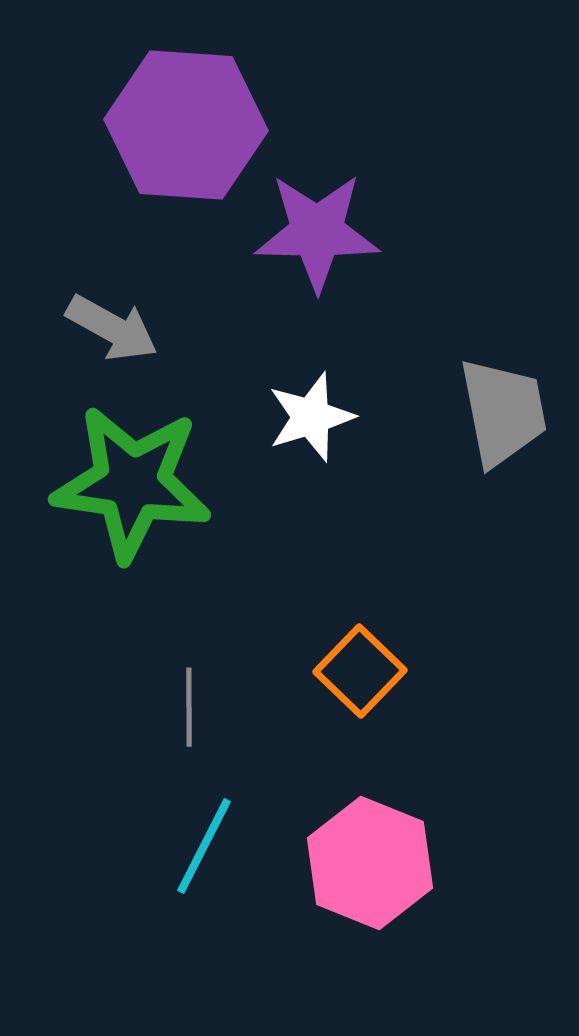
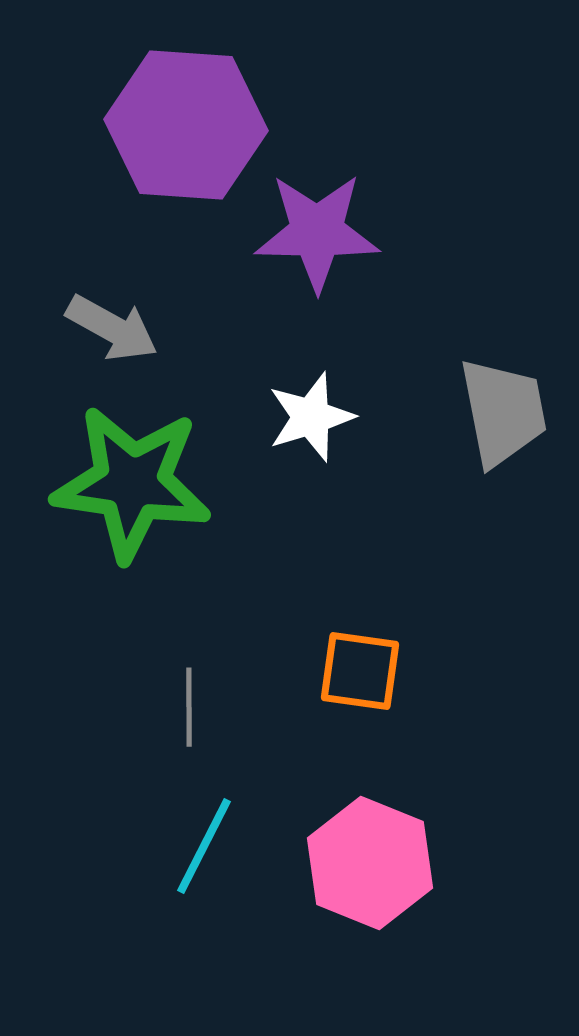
orange square: rotated 36 degrees counterclockwise
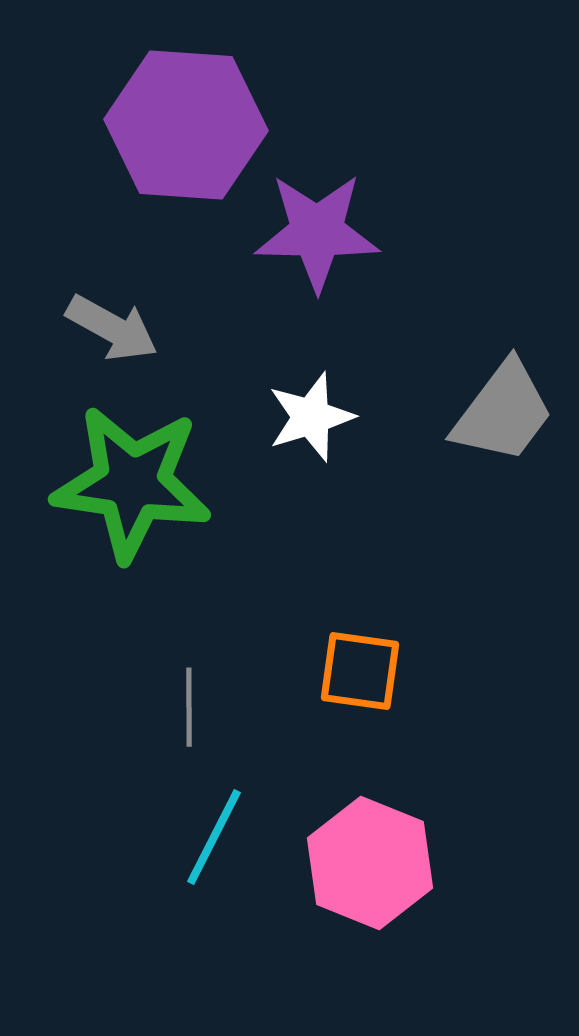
gray trapezoid: rotated 48 degrees clockwise
cyan line: moved 10 px right, 9 px up
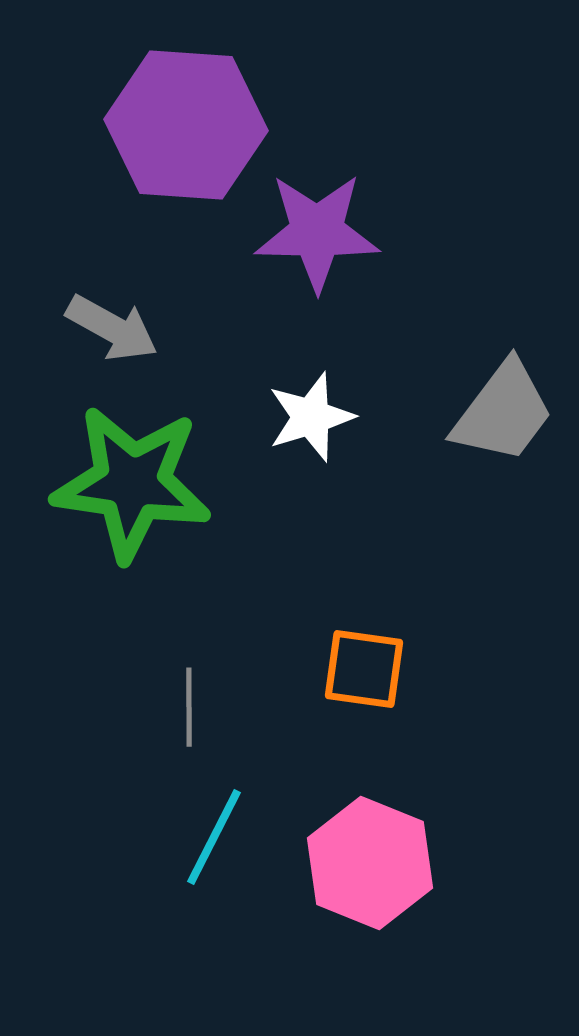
orange square: moved 4 px right, 2 px up
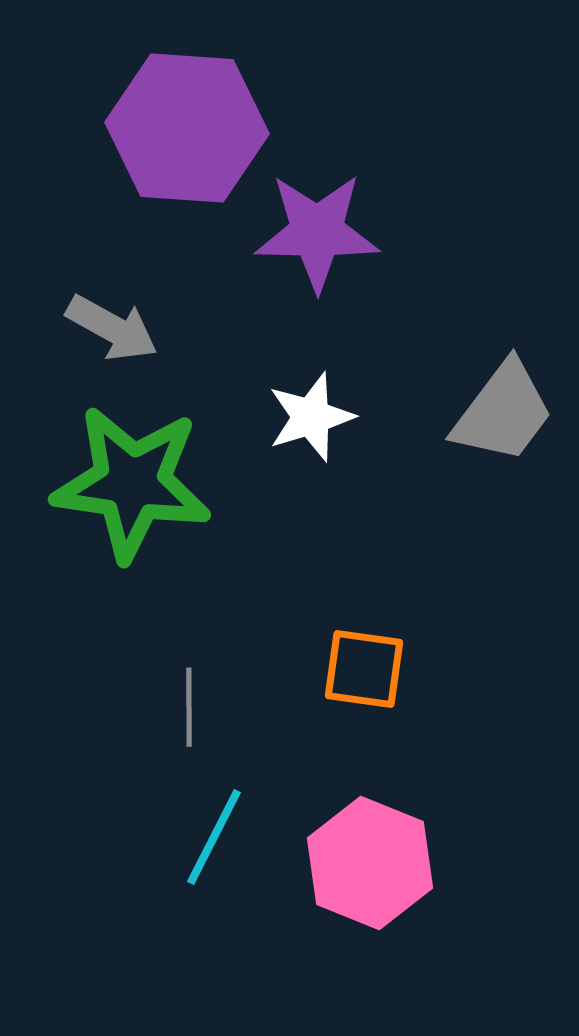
purple hexagon: moved 1 px right, 3 px down
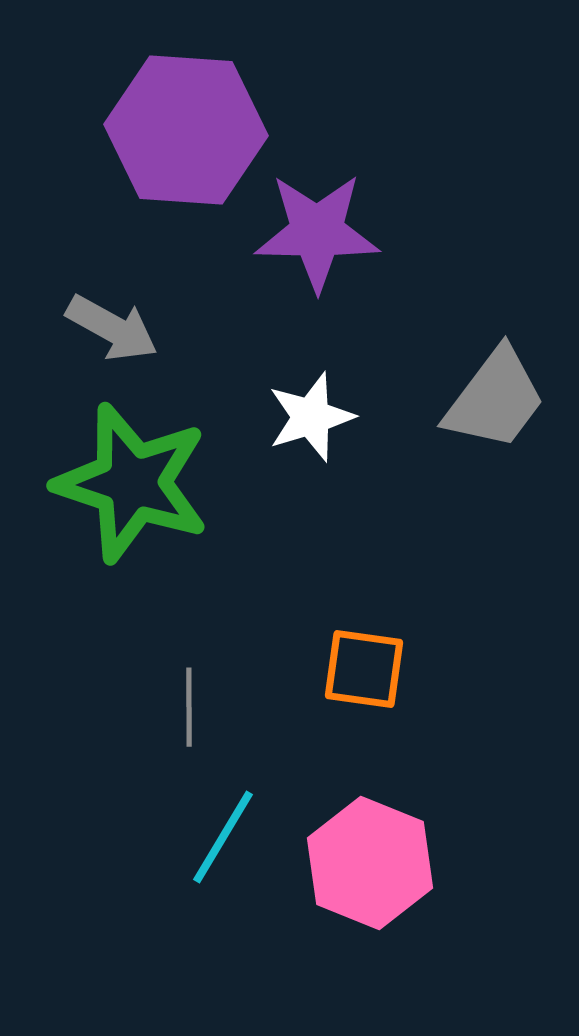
purple hexagon: moved 1 px left, 2 px down
gray trapezoid: moved 8 px left, 13 px up
green star: rotated 10 degrees clockwise
cyan line: moved 9 px right; rotated 4 degrees clockwise
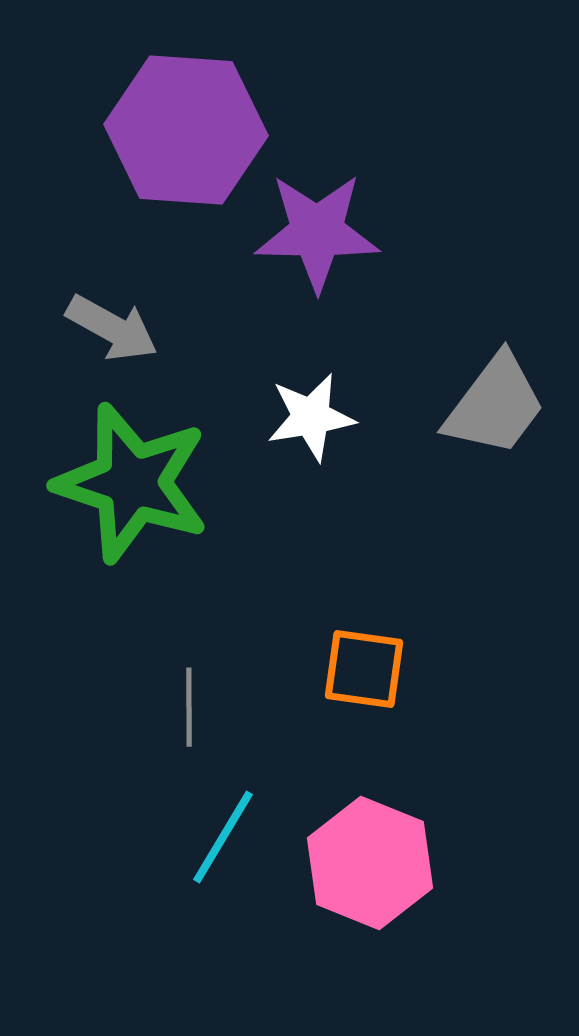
gray trapezoid: moved 6 px down
white star: rotated 8 degrees clockwise
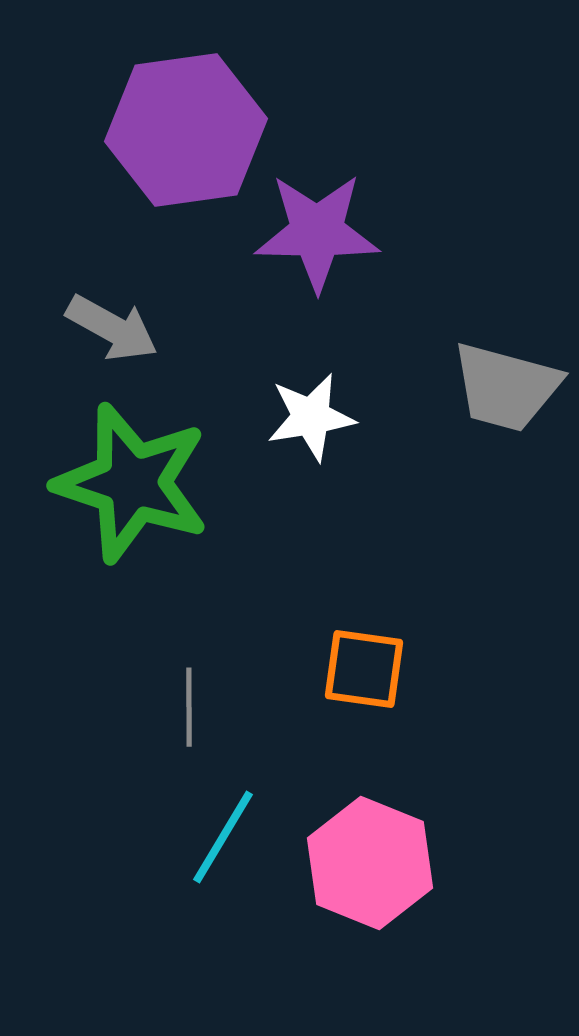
purple hexagon: rotated 12 degrees counterclockwise
gray trapezoid: moved 11 px right, 18 px up; rotated 68 degrees clockwise
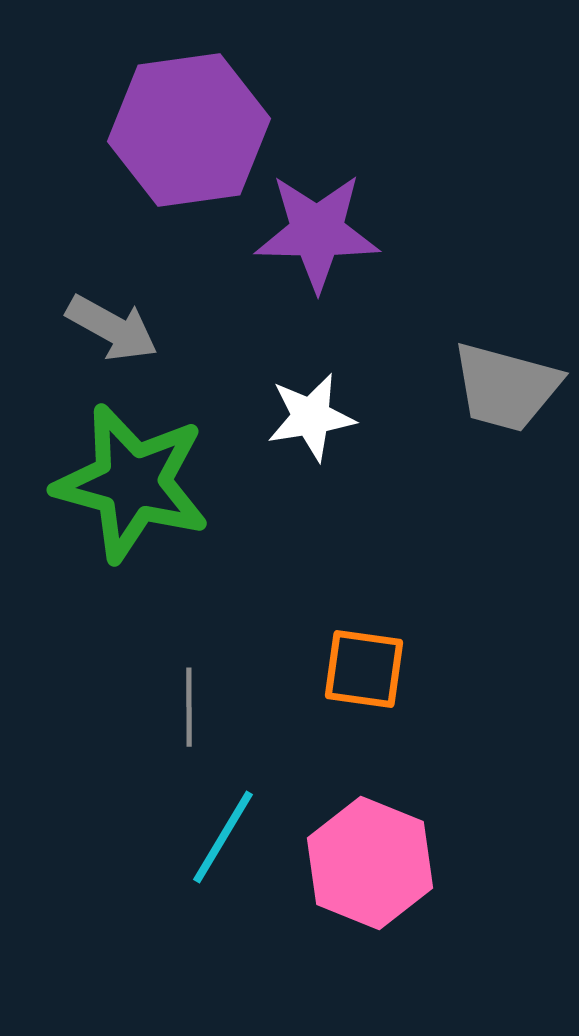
purple hexagon: moved 3 px right
green star: rotated 3 degrees counterclockwise
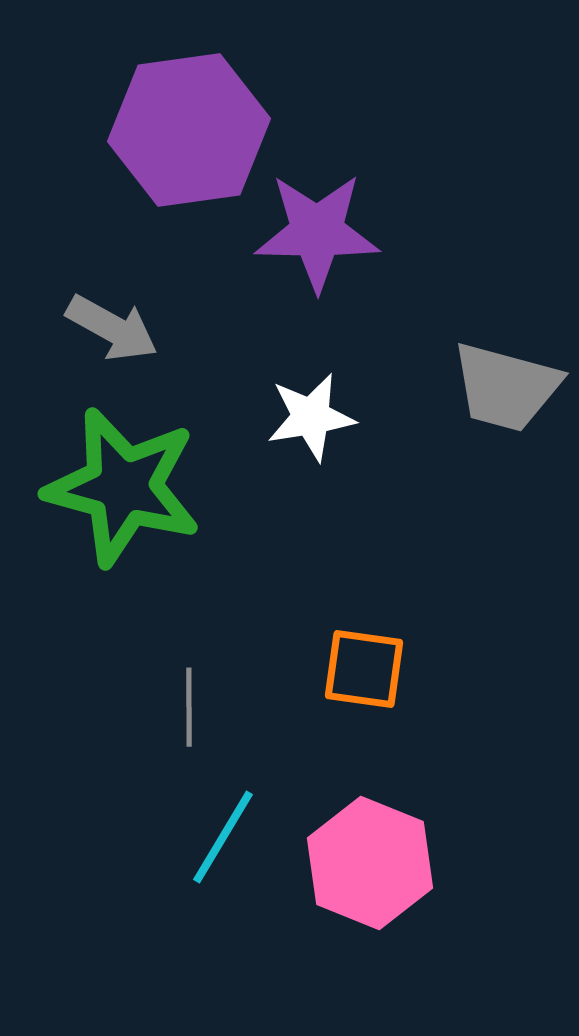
green star: moved 9 px left, 4 px down
